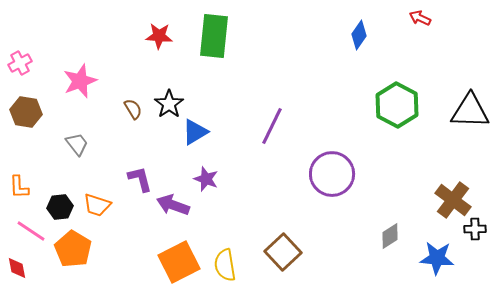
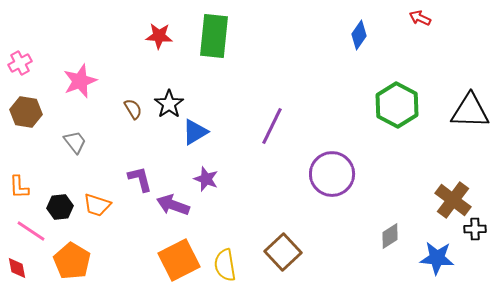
gray trapezoid: moved 2 px left, 2 px up
orange pentagon: moved 1 px left, 12 px down
orange square: moved 2 px up
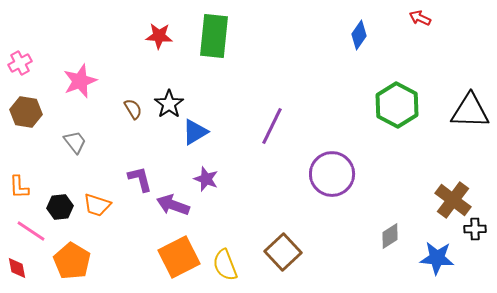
orange square: moved 3 px up
yellow semicircle: rotated 12 degrees counterclockwise
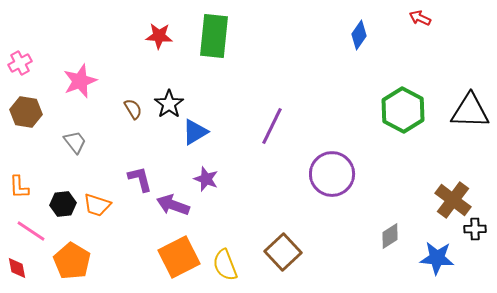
green hexagon: moved 6 px right, 5 px down
black hexagon: moved 3 px right, 3 px up
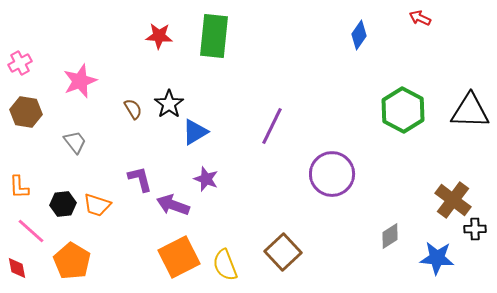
pink line: rotated 8 degrees clockwise
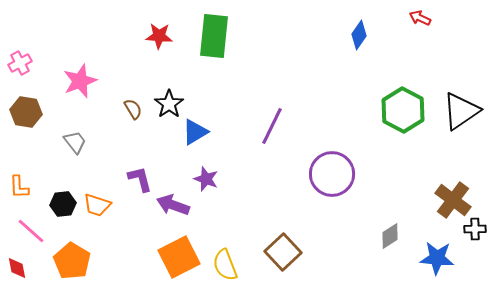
black triangle: moved 9 px left; rotated 36 degrees counterclockwise
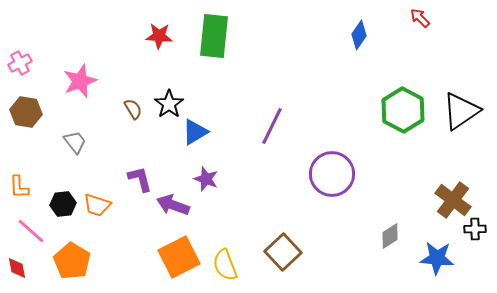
red arrow: rotated 20 degrees clockwise
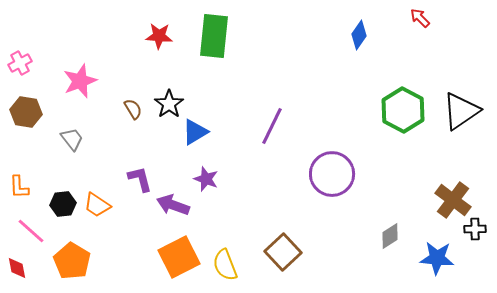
gray trapezoid: moved 3 px left, 3 px up
orange trapezoid: rotated 16 degrees clockwise
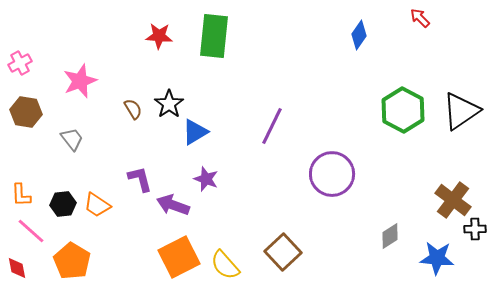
orange L-shape: moved 2 px right, 8 px down
yellow semicircle: rotated 20 degrees counterclockwise
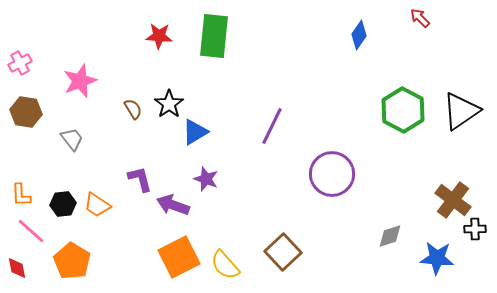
gray diamond: rotated 16 degrees clockwise
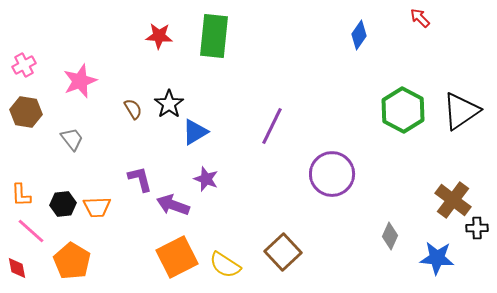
pink cross: moved 4 px right, 2 px down
orange trapezoid: moved 2 px down; rotated 36 degrees counterclockwise
black cross: moved 2 px right, 1 px up
gray diamond: rotated 48 degrees counterclockwise
orange square: moved 2 px left
yellow semicircle: rotated 16 degrees counterclockwise
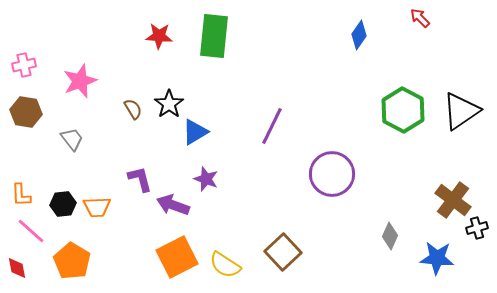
pink cross: rotated 15 degrees clockwise
black cross: rotated 15 degrees counterclockwise
